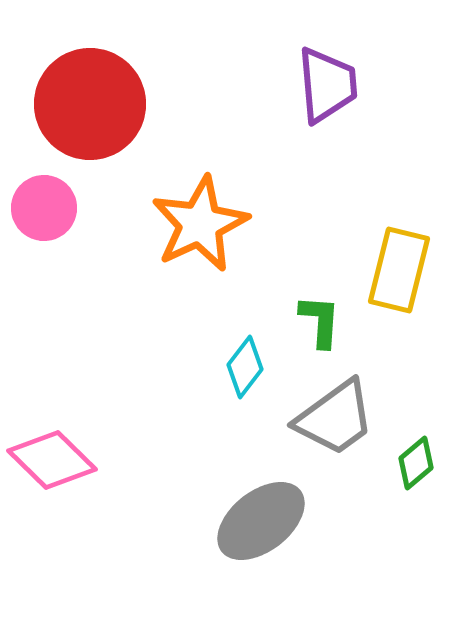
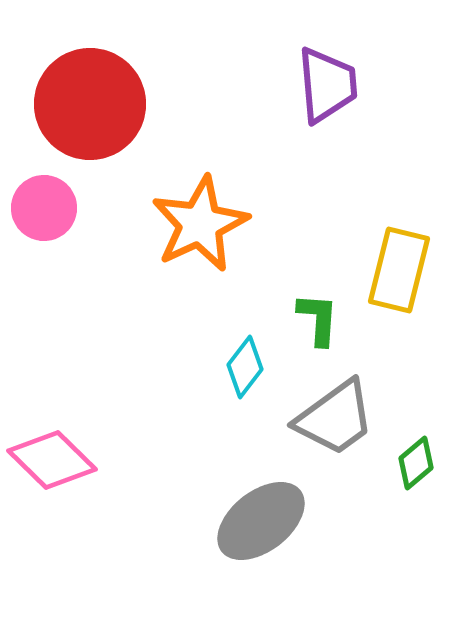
green L-shape: moved 2 px left, 2 px up
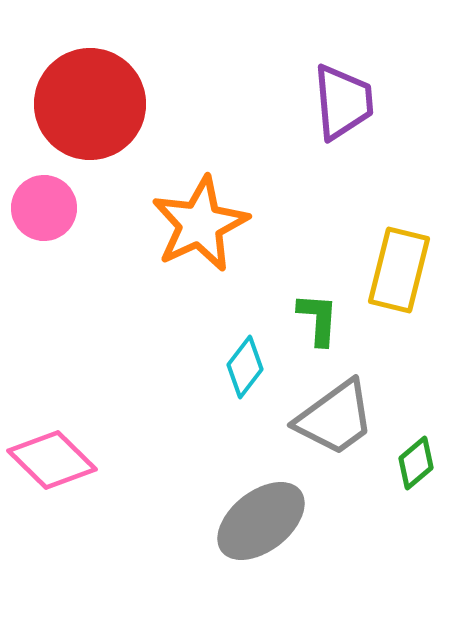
purple trapezoid: moved 16 px right, 17 px down
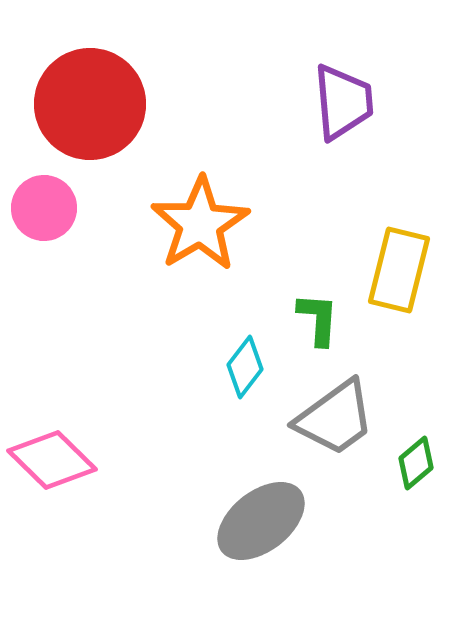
orange star: rotated 6 degrees counterclockwise
